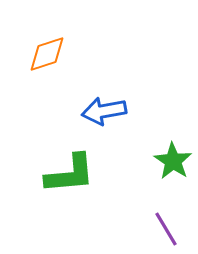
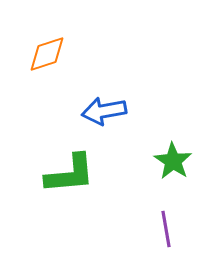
purple line: rotated 21 degrees clockwise
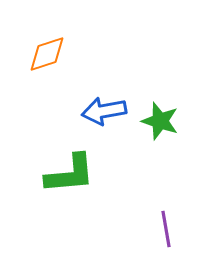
green star: moved 13 px left, 40 px up; rotated 15 degrees counterclockwise
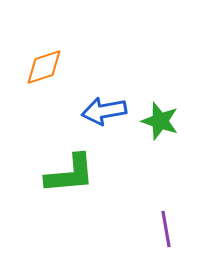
orange diamond: moved 3 px left, 13 px down
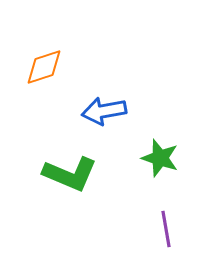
green star: moved 37 px down
green L-shape: rotated 28 degrees clockwise
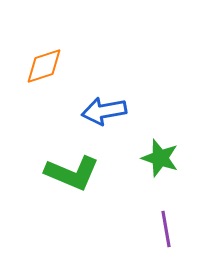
orange diamond: moved 1 px up
green L-shape: moved 2 px right, 1 px up
